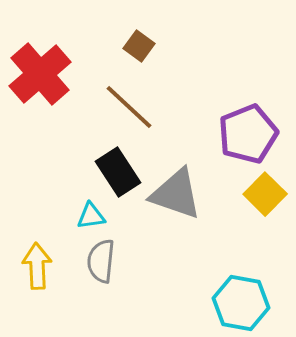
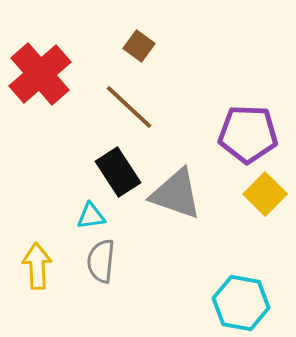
purple pentagon: rotated 24 degrees clockwise
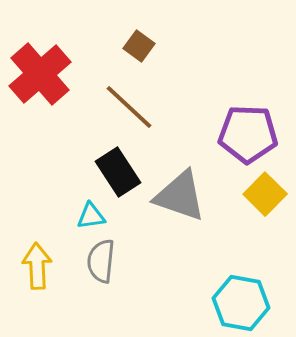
gray triangle: moved 4 px right, 2 px down
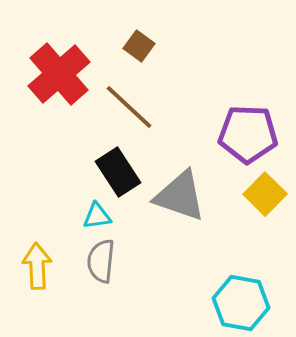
red cross: moved 19 px right
cyan triangle: moved 6 px right
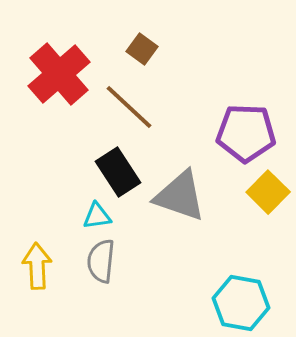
brown square: moved 3 px right, 3 px down
purple pentagon: moved 2 px left, 1 px up
yellow square: moved 3 px right, 2 px up
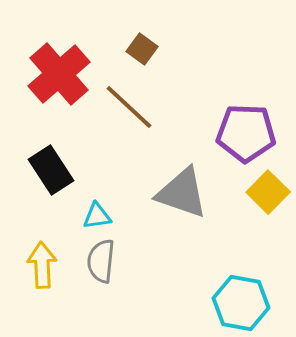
black rectangle: moved 67 px left, 2 px up
gray triangle: moved 2 px right, 3 px up
yellow arrow: moved 5 px right, 1 px up
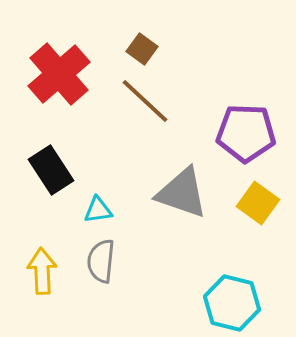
brown line: moved 16 px right, 6 px up
yellow square: moved 10 px left, 11 px down; rotated 9 degrees counterclockwise
cyan triangle: moved 1 px right, 6 px up
yellow arrow: moved 6 px down
cyan hexagon: moved 9 px left; rotated 4 degrees clockwise
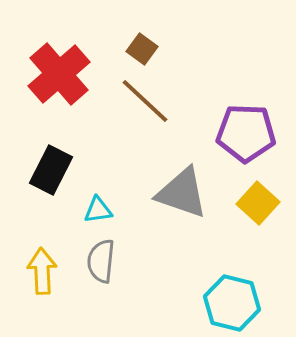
black rectangle: rotated 60 degrees clockwise
yellow square: rotated 6 degrees clockwise
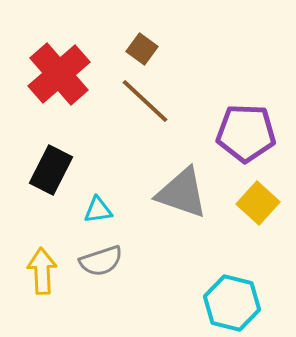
gray semicircle: rotated 114 degrees counterclockwise
